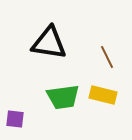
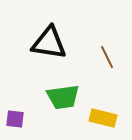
yellow rectangle: moved 23 px down
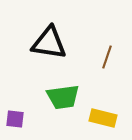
brown line: rotated 45 degrees clockwise
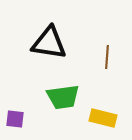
brown line: rotated 15 degrees counterclockwise
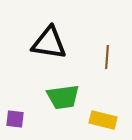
yellow rectangle: moved 2 px down
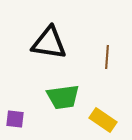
yellow rectangle: rotated 20 degrees clockwise
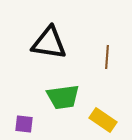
purple square: moved 9 px right, 5 px down
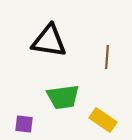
black triangle: moved 2 px up
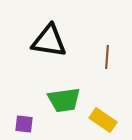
green trapezoid: moved 1 px right, 3 px down
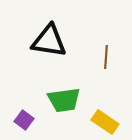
brown line: moved 1 px left
yellow rectangle: moved 2 px right, 2 px down
purple square: moved 4 px up; rotated 30 degrees clockwise
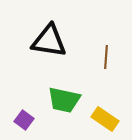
green trapezoid: rotated 20 degrees clockwise
yellow rectangle: moved 3 px up
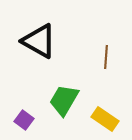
black triangle: moved 10 px left; rotated 21 degrees clockwise
green trapezoid: rotated 108 degrees clockwise
